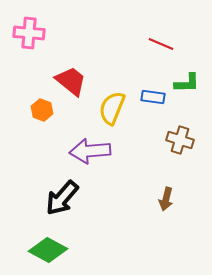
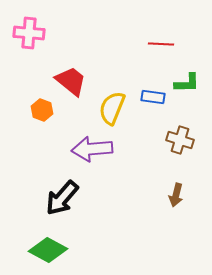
red line: rotated 20 degrees counterclockwise
purple arrow: moved 2 px right, 2 px up
brown arrow: moved 10 px right, 4 px up
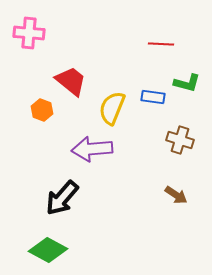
green L-shape: rotated 16 degrees clockwise
brown arrow: rotated 70 degrees counterclockwise
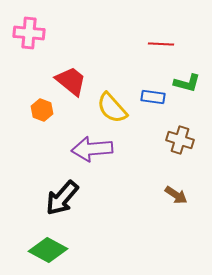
yellow semicircle: rotated 64 degrees counterclockwise
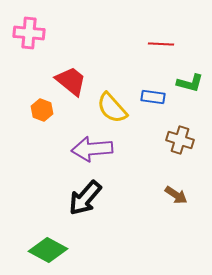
green L-shape: moved 3 px right
black arrow: moved 23 px right
